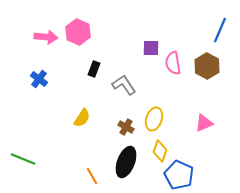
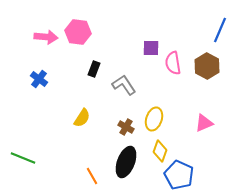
pink hexagon: rotated 15 degrees counterclockwise
green line: moved 1 px up
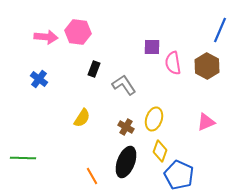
purple square: moved 1 px right, 1 px up
pink triangle: moved 2 px right, 1 px up
green line: rotated 20 degrees counterclockwise
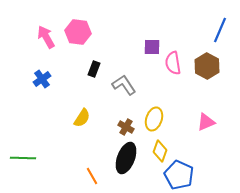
pink arrow: rotated 125 degrees counterclockwise
blue cross: moved 3 px right; rotated 18 degrees clockwise
black ellipse: moved 4 px up
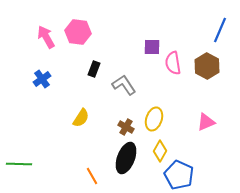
yellow semicircle: moved 1 px left
yellow diamond: rotated 10 degrees clockwise
green line: moved 4 px left, 6 px down
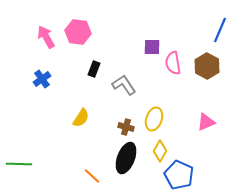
brown cross: rotated 14 degrees counterclockwise
orange line: rotated 18 degrees counterclockwise
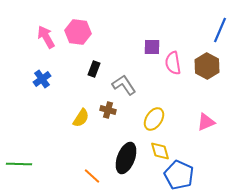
yellow ellipse: rotated 15 degrees clockwise
brown cross: moved 18 px left, 17 px up
yellow diamond: rotated 45 degrees counterclockwise
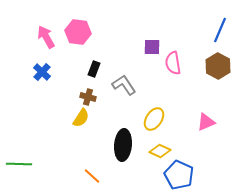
brown hexagon: moved 11 px right
blue cross: moved 7 px up; rotated 12 degrees counterclockwise
brown cross: moved 20 px left, 13 px up
yellow diamond: rotated 50 degrees counterclockwise
black ellipse: moved 3 px left, 13 px up; rotated 16 degrees counterclockwise
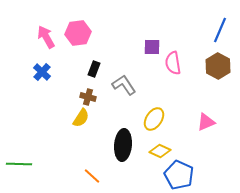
pink hexagon: moved 1 px down; rotated 15 degrees counterclockwise
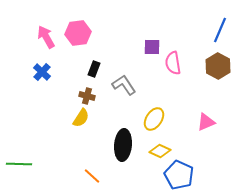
brown cross: moved 1 px left, 1 px up
